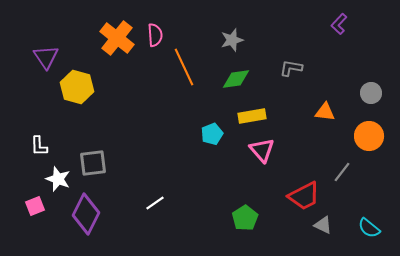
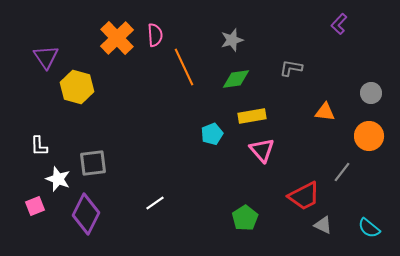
orange cross: rotated 8 degrees clockwise
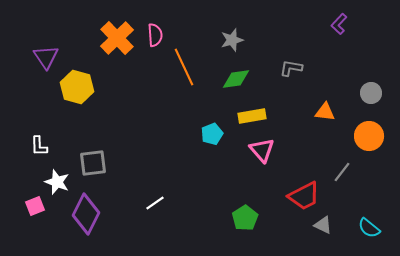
white star: moved 1 px left, 3 px down
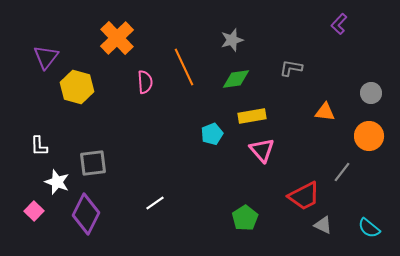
pink semicircle: moved 10 px left, 47 px down
purple triangle: rotated 12 degrees clockwise
pink square: moved 1 px left, 5 px down; rotated 24 degrees counterclockwise
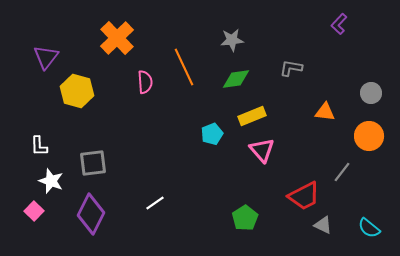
gray star: rotated 10 degrees clockwise
yellow hexagon: moved 4 px down
yellow rectangle: rotated 12 degrees counterclockwise
white star: moved 6 px left, 1 px up
purple diamond: moved 5 px right
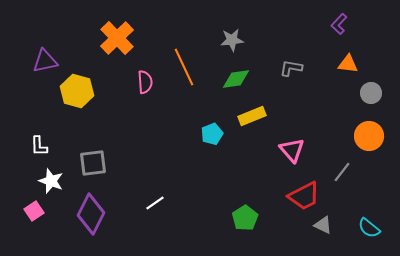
purple triangle: moved 1 px left, 4 px down; rotated 40 degrees clockwise
orange triangle: moved 23 px right, 48 px up
pink triangle: moved 30 px right
pink square: rotated 12 degrees clockwise
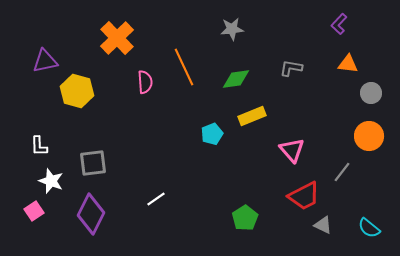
gray star: moved 11 px up
white line: moved 1 px right, 4 px up
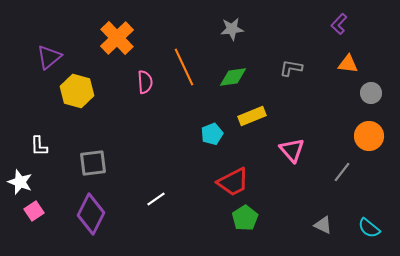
purple triangle: moved 4 px right, 4 px up; rotated 28 degrees counterclockwise
green diamond: moved 3 px left, 2 px up
white star: moved 31 px left, 1 px down
red trapezoid: moved 71 px left, 14 px up
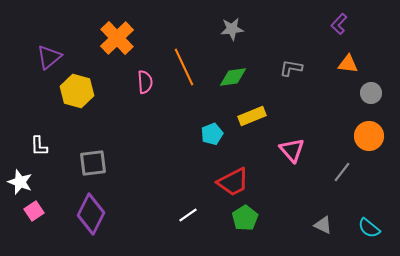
white line: moved 32 px right, 16 px down
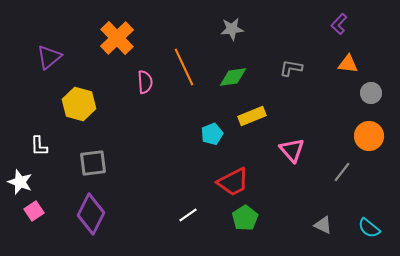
yellow hexagon: moved 2 px right, 13 px down
